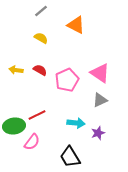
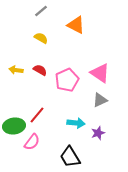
red line: rotated 24 degrees counterclockwise
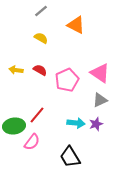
purple star: moved 2 px left, 9 px up
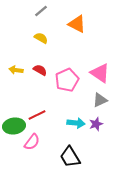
orange triangle: moved 1 px right, 1 px up
red line: rotated 24 degrees clockwise
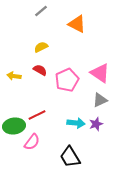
yellow semicircle: moved 9 px down; rotated 56 degrees counterclockwise
yellow arrow: moved 2 px left, 6 px down
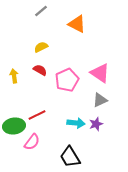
yellow arrow: rotated 72 degrees clockwise
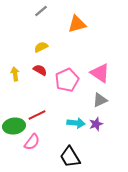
orange triangle: rotated 42 degrees counterclockwise
yellow arrow: moved 1 px right, 2 px up
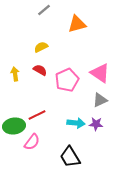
gray line: moved 3 px right, 1 px up
purple star: rotated 24 degrees clockwise
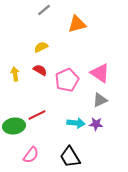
pink semicircle: moved 1 px left, 13 px down
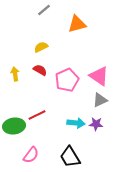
pink triangle: moved 1 px left, 3 px down
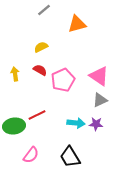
pink pentagon: moved 4 px left
